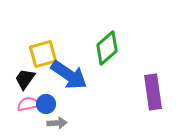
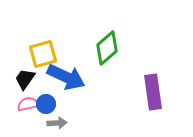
blue arrow: moved 3 px left, 2 px down; rotated 9 degrees counterclockwise
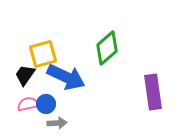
black trapezoid: moved 4 px up
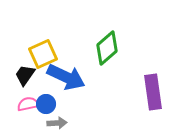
yellow square: rotated 8 degrees counterclockwise
